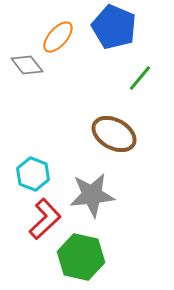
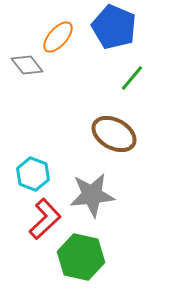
green line: moved 8 px left
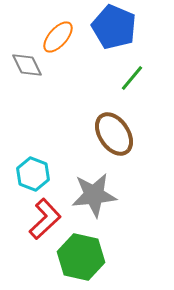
gray diamond: rotated 12 degrees clockwise
brown ellipse: rotated 27 degrees clockwise
gray star: moved 2 px right
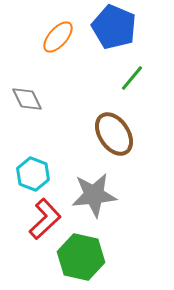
gray diamond: moved 34 px down
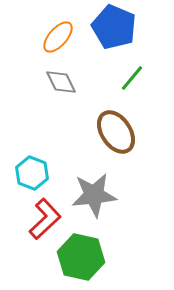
gray diamond: moved 34 px right, 17 px up
brown ellipse: moved 2 px right, 2 px up
cyan hexagon: moved 1 px left, 1 px up
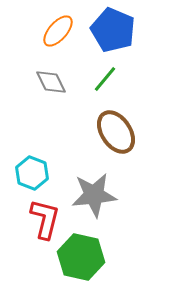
blue pentagon: moved 1 px left, 3 px down
orange ellipse: moved 6 px up
green line: moved 27 px left, 1 px down
gray diamond: moved 10 px left
red L-shape: rotated 33 degrees counterclockwise
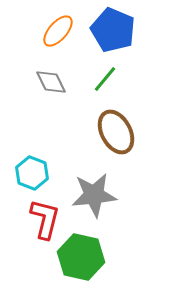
brown ellipse: rotated 6 degrees clockwise
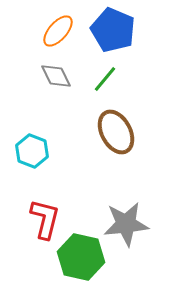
gray diamond: moved 5 px right, 6 px up
cyan hexagon: moved 22 px up
gray star: moved 32 px right, 29 px down
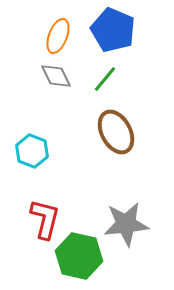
orange ellipse: moved 5 px down; rotated 20 degrees counterclockwise
green hexagon: moved 2 px left, 1 px up
